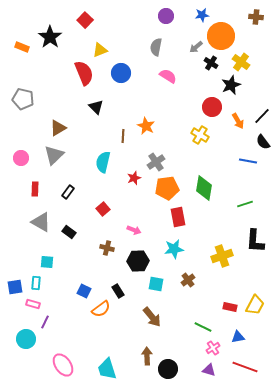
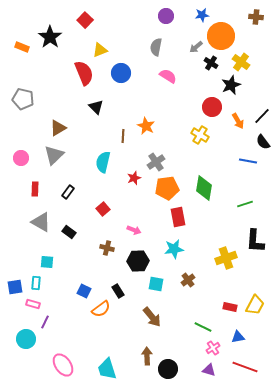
yellow cross at (222, 256): moved 4 px right, 2 px down
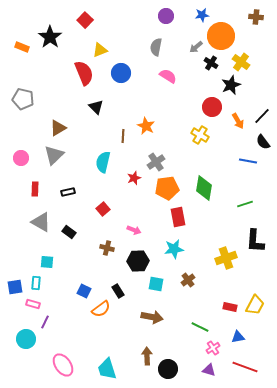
black rectangle at (68, 192): rotated 40 degrees clockwise
brown arrow at (152, 317): rotated 40 degrees counterclockwise
green line at (203, 327): moved 3 px left
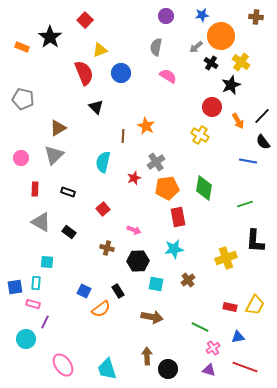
black rectangle at (68, 192): rotated 32 degrees clockwise
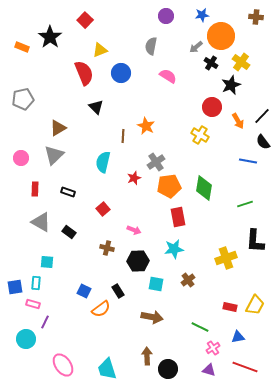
gray semicircle at (156, 47): moved 5 px left, 1 px up
gray pentagon at (23, 99): rotated 25 degrees counterclockwise
orange pentagon at (167, 188): moved 2 px right, 2 px up
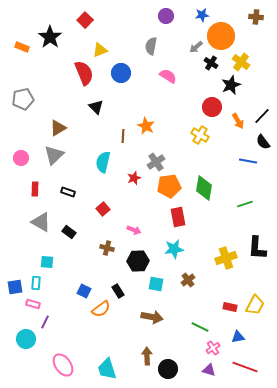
black L-shape at (255, 241): moved 2 px right, 7 px down
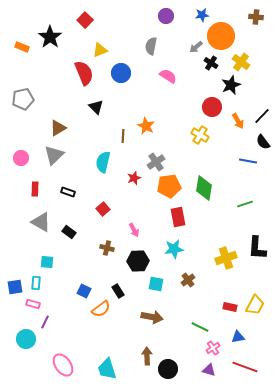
pink arrow at (134, 230): rotated 40 degrees clockwise
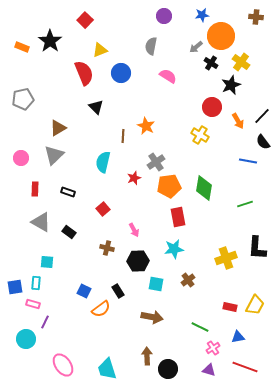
purple circle at (166, 16): moved 2 px left
black star at (50, 37): moved 4 px down
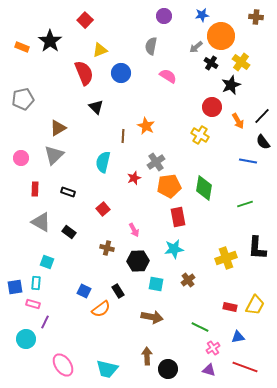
cyan square at (47, 262): rotated 16 degrees clockwise
cyan trapezoid at (107, 369): rotated 60 degrees counterclockwise
